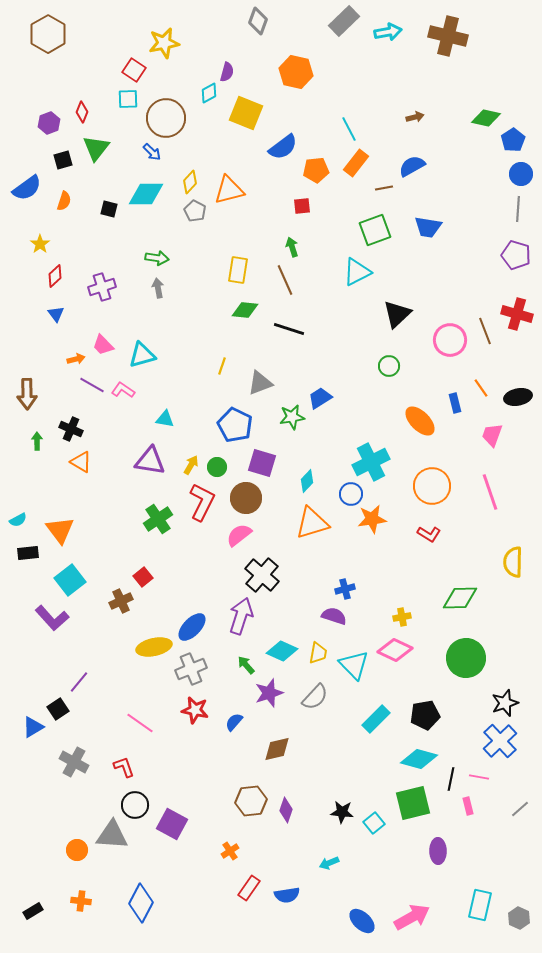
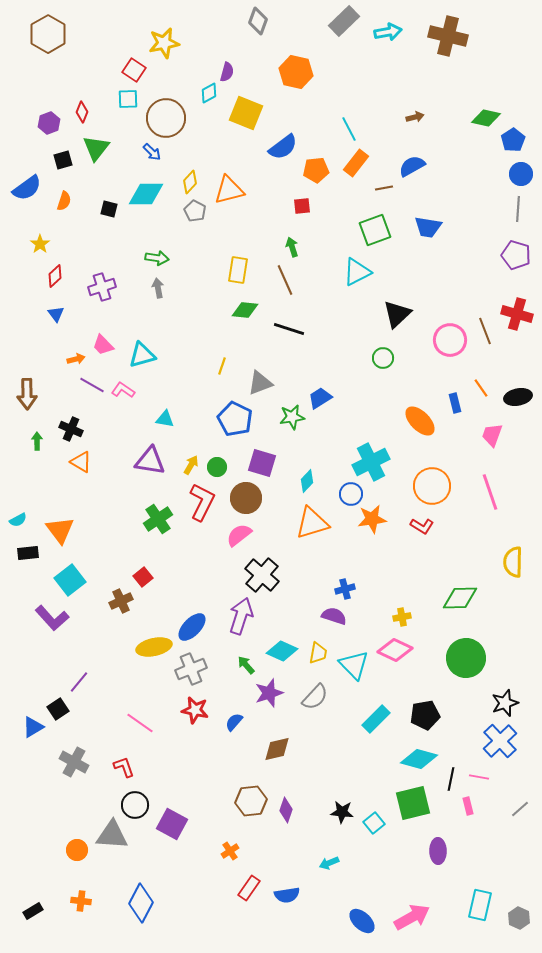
green circle at (389, 366): moved 6 px left, 8 px up
blue pentagon at (235, 425): moved 6 px up
red L-shape at (429, 534): moved 7 px left, 8 px up
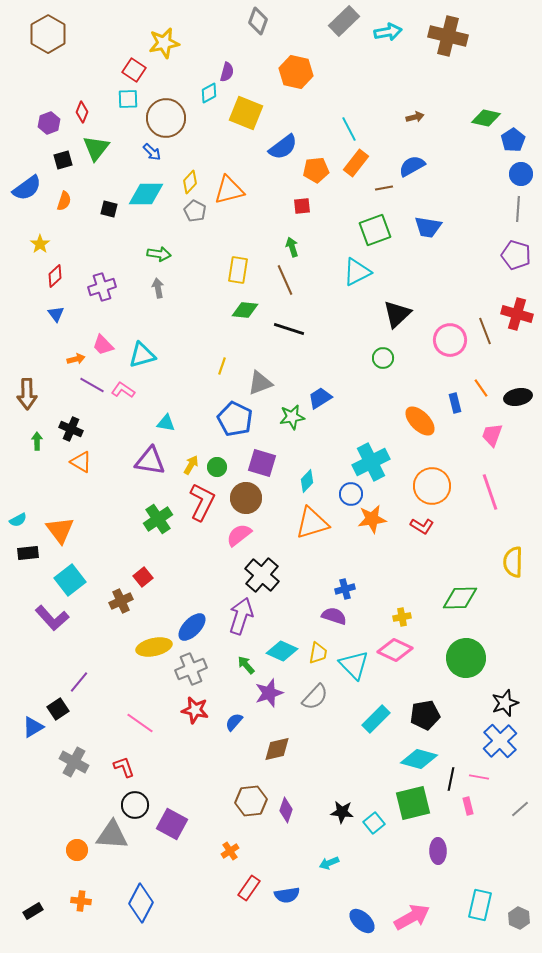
green arrow at (157, 258): moved 2 px right, 4 px up
cyan triangle at (165, 419): moved 1 px right, 4 px down
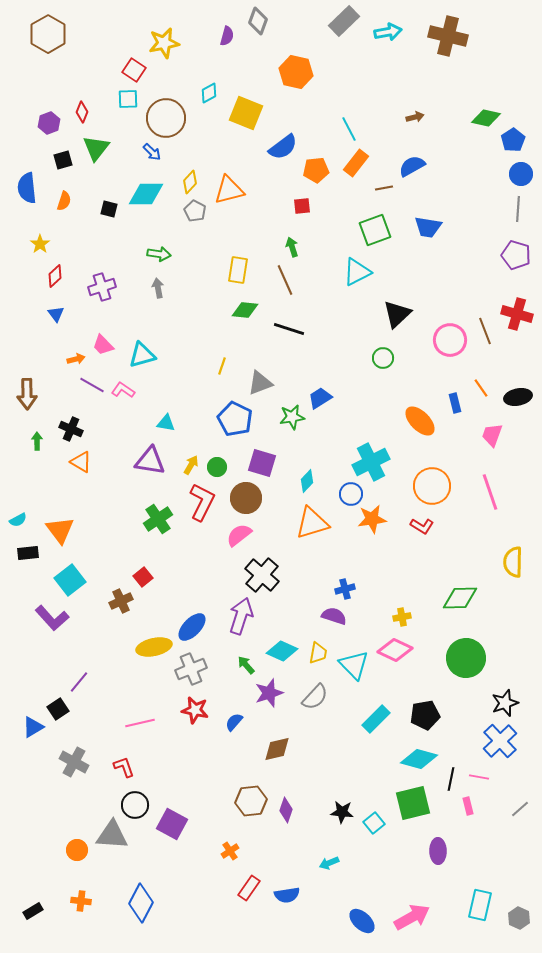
purple semicircle at (227, 72): moved 36 px up
blue semicircle at (27, 188): rotated 120 degrees clockwise
pink line at (140, 723): rotated 48 degrees counterclockwise
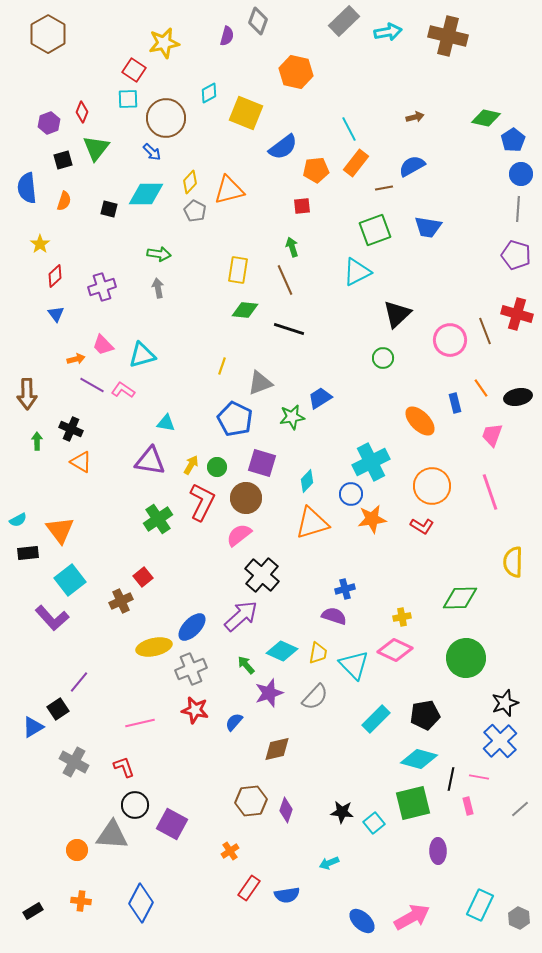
purple arrow at (241, 616): rotated 30 degrees clockwise
cyan rectangle at (480, 905): rotated 12 degrees clockwise
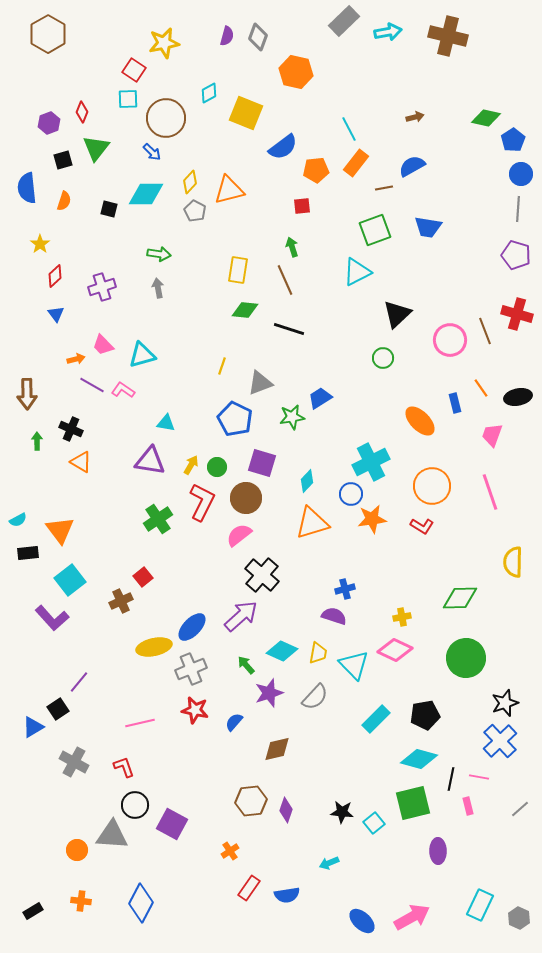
gray diamond at (258, 21): moved 16 px down
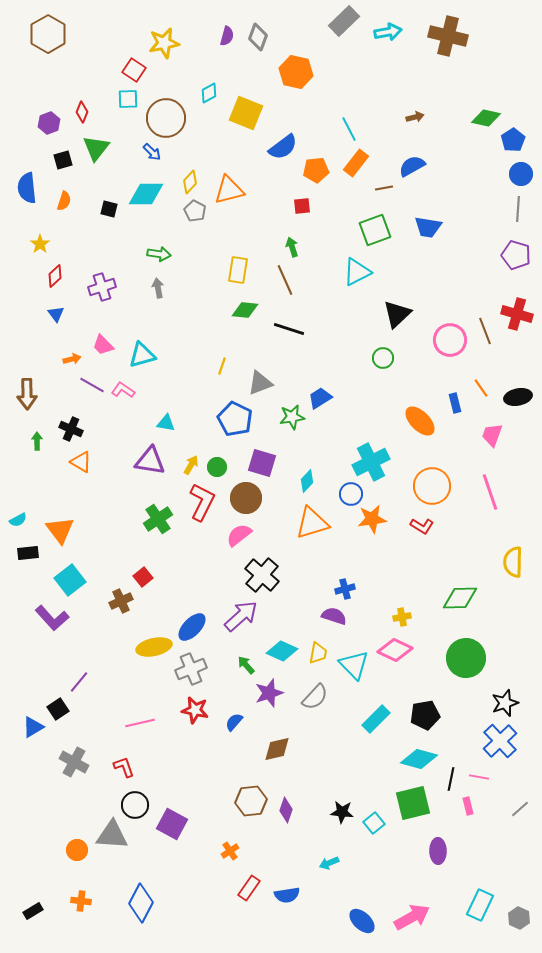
orange arrow at (76, 359): moved 4 px left
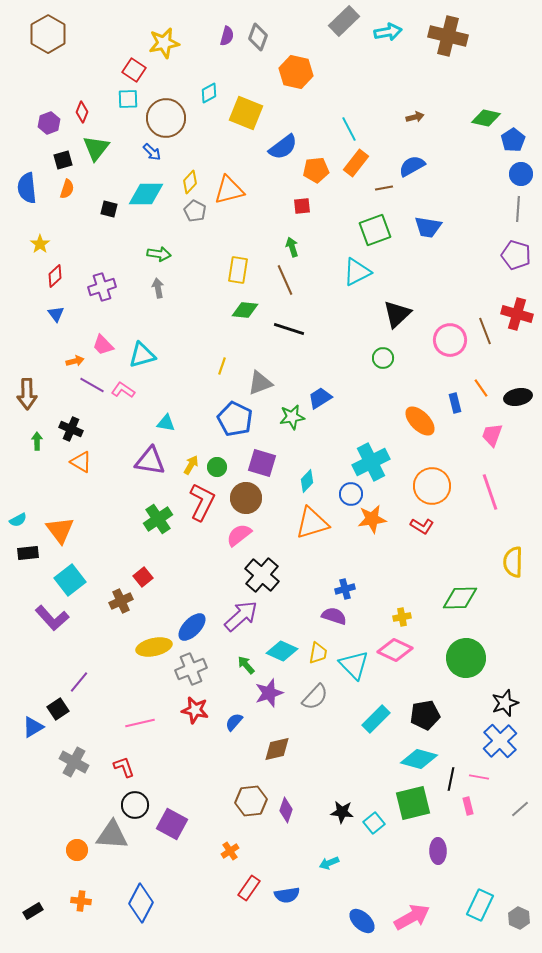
orange semicircle at (64, 201): moved 3 px right, 12 px up
orange arrow at (72, 359): moved 3 px right, 2 px down
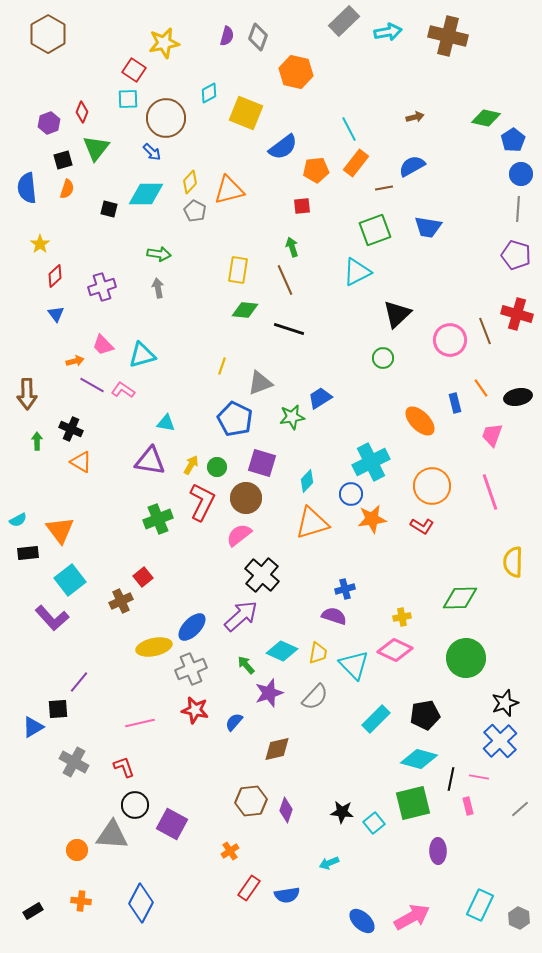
green cross at (158, 519): rotated 12 degrees clockwise
black square at (58, 709): rotated 30 degrees clockwise
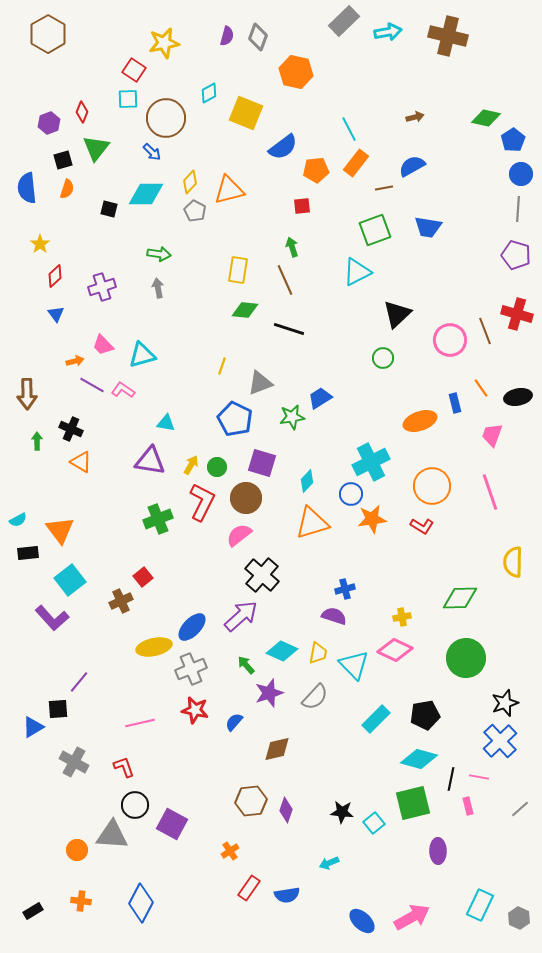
orange ellipse at (420, 421): rotated 64 degrees counterclockwise
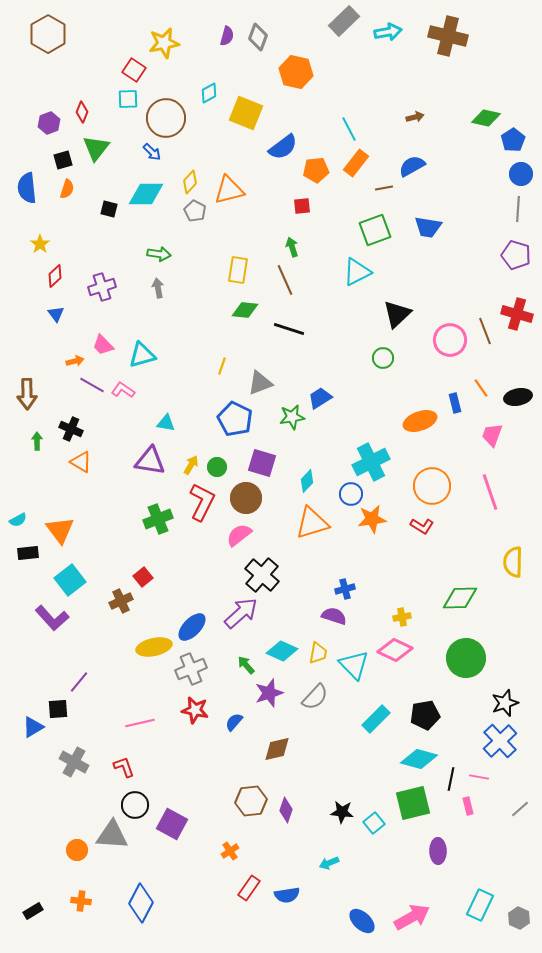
purple arrow at (241, 616): moved 3 px up
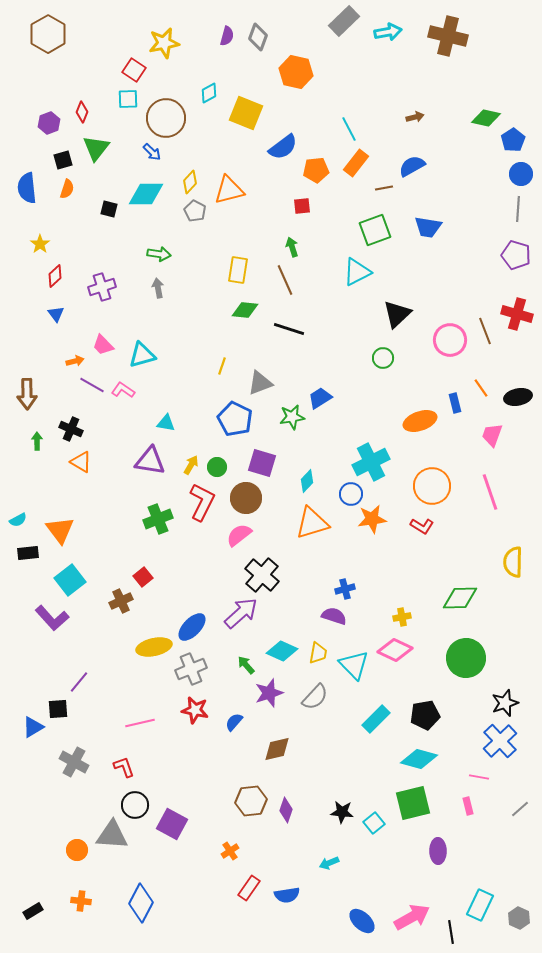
black line at (451, 779): moved 153 px down; rotated 20 degrees counterclockwise
